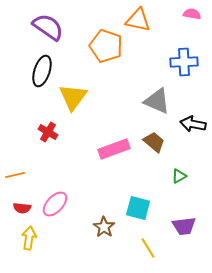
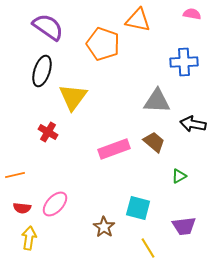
orange pentagon: moved 3 px left, 2 px up
gray triangle: rotated 20 degrees counterclockwise
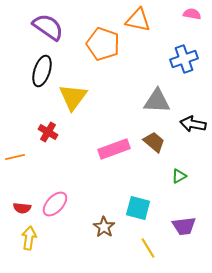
blue cross: moved 3 px up; rotated 16 degrees counterclockwise
orange line: moved 18 px up
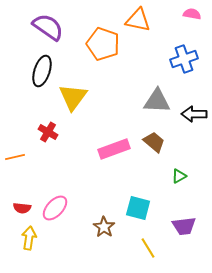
black arrow: moved 1 px right, 10 px up; rotated 10 degrees counterclockwise
pink ellipse: moved 4 px down
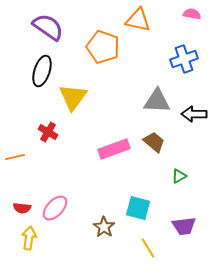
orange pentagon: moved 3 px down
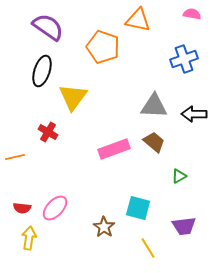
gray triangle: moved 3 px left, 5 px down
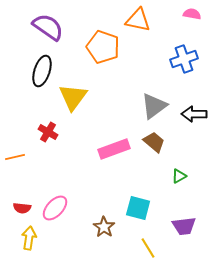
gray triangle: rotated 40 degrees counterclockwise
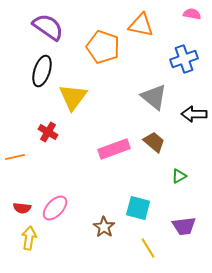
orange triangle: moved 3 px right, 5 px down
gray triangle: moved 9 px up; rotated 44 degrees counterclockwise
